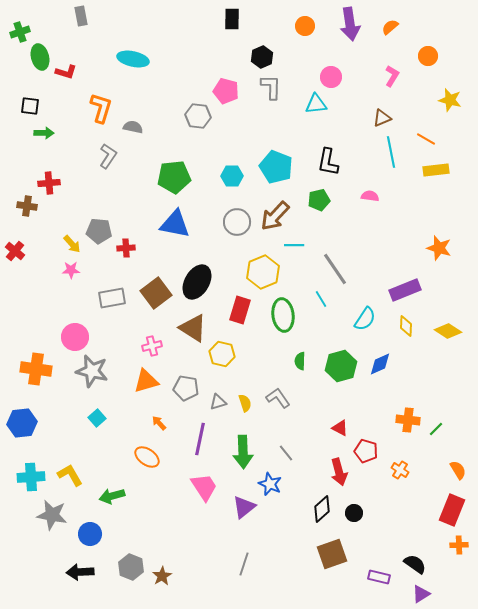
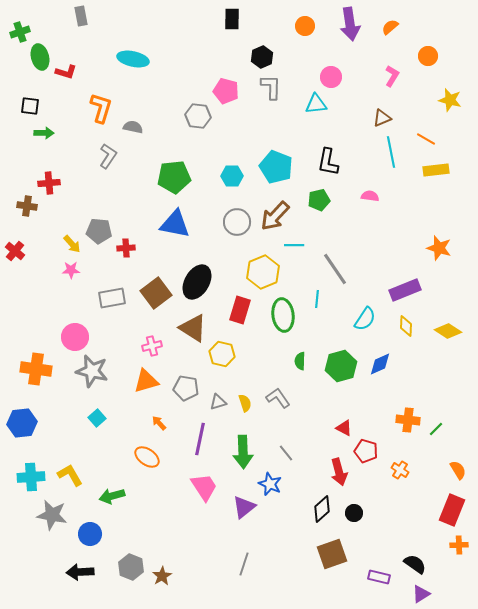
cyan line at (321, 299): moved 4 px left; rotated 36 degrees clockwise
red triangle at (340, 428): moved 4 px right
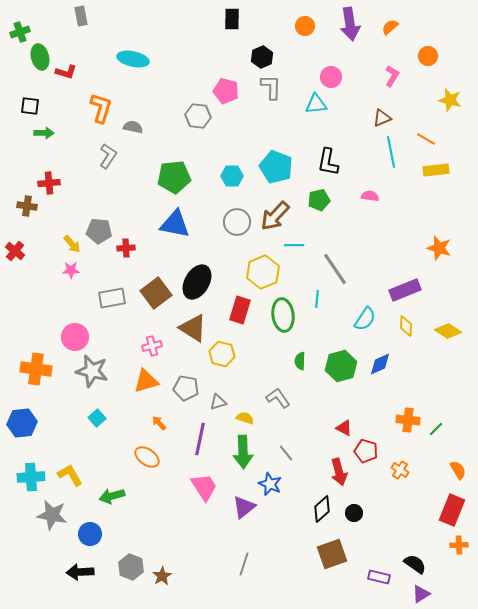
yellow semicircle at (245, 403): moved 15 px down; rotated 54 degrees counterclockwise
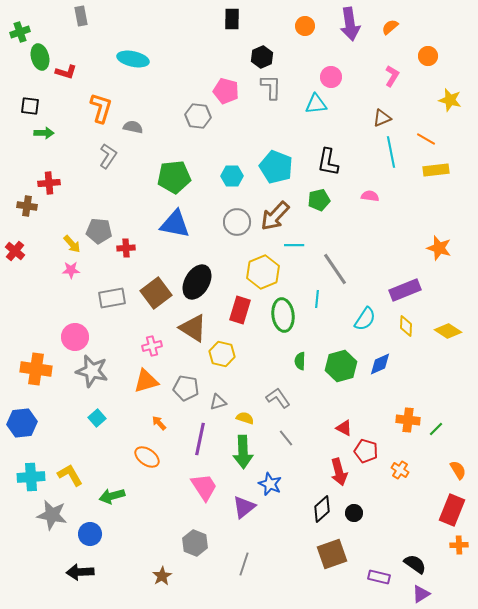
gray line at (286, 453): moved 15 px up
gray hexagon at (131, 567): moved 64 px right, 24 px up
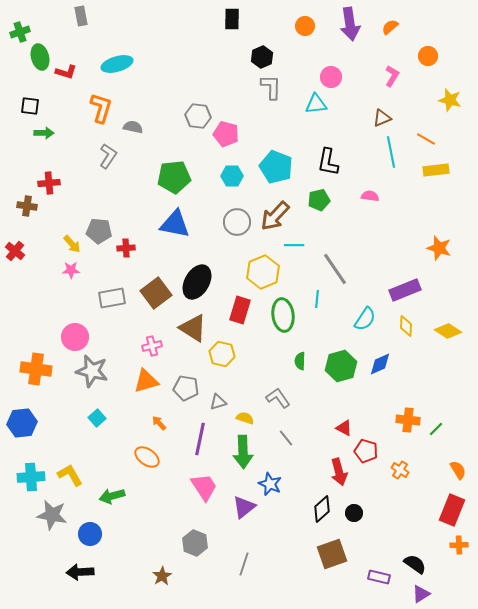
cyan ellipse at (133, 59): moved 16 px left, 5 px down; rotated 28 degrees counterclockwise
pink pentagon at (226, 91): moved 43 px down
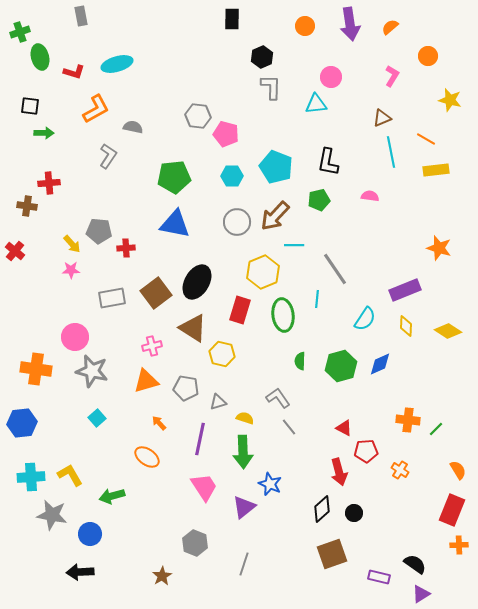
red L-shape at (66, 72): moved 8 px right
orange L-shape at (101, 108): moved 5 px left, 1 px down; rotated 44 degrees clockwise
gray line at (286, 438): moved 3 px right, 11 px up
red pentagon at (366, 451): rotated 20 degrees counterclockwise
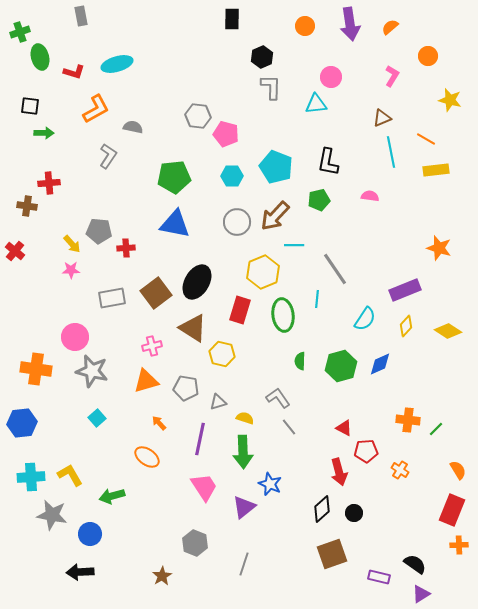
yellow diamond at (406, 326): rotated 40 degrees clockwise
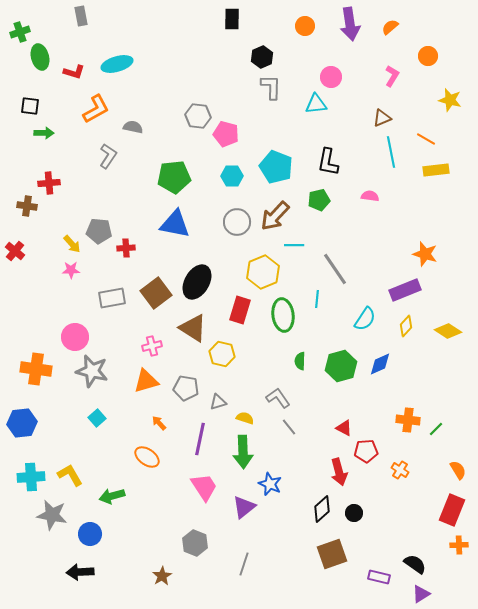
orange star at (439, 248): moved 14 px left, 6 px down
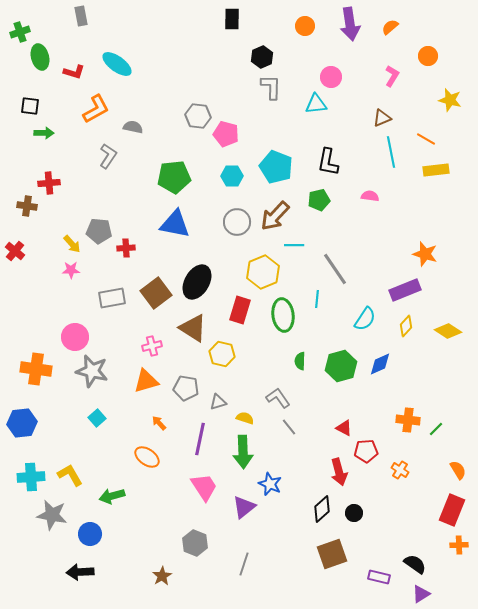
cyan ellipse at (117, 64): rotated 52 degrees clockwise
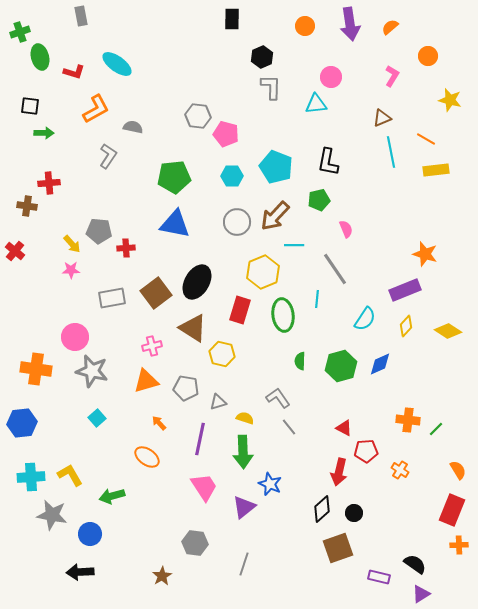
pink semicircle at (370, 196): moved 24 px left, 33 px down; rotated 60 degrees clockwise
red arrow at (339, 472): rotated 28 degrees clockwise
gray hexagon at (195, 543): rotated 15 degrees counterclockwise
brown square at (332, 554): moved 6 px right, 6 px up
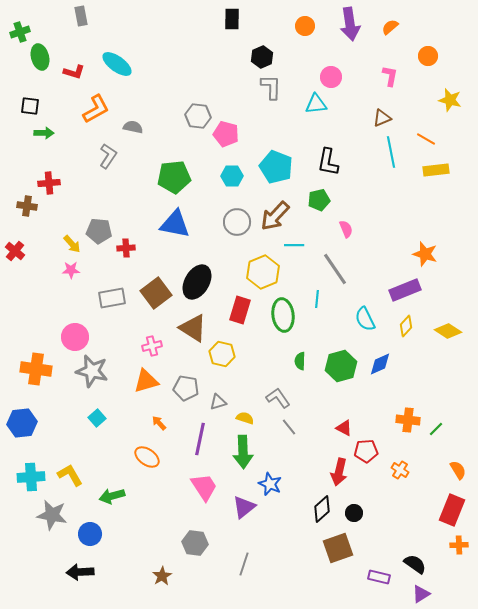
pink L-shape at (392, 76): moved 2 px left; rotated 20 degrees counterclockwise
cyan semicircle at (365, 319): rotated 120 degrees clockwise
